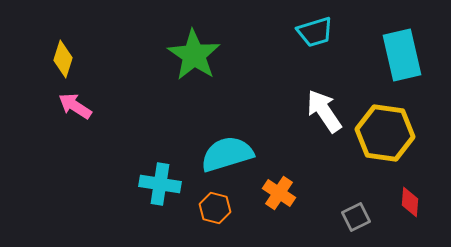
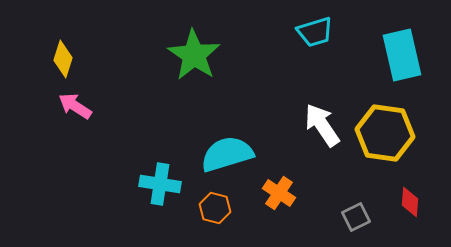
white arrow: moved 2 px left, 14 px down
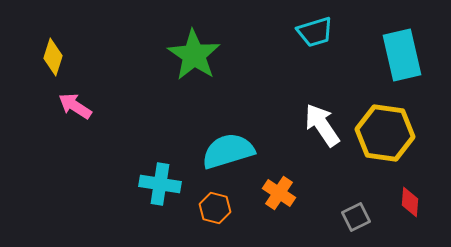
yellow diamond: moved 10 px left, 2 px up
cyan semicircle: moved 1 px right, 3 px up
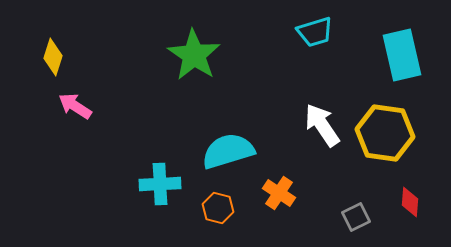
cyan cross: rotated 12 degrees counterclockwise
orange hexagon: moved 3 px right
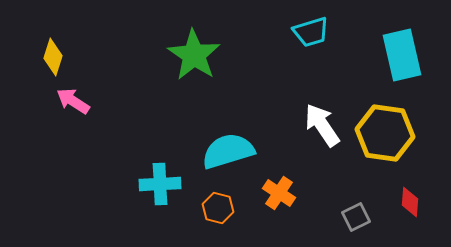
cyan trapezoid: moved 4 px left
pink arrow: moved 2 px left, 5 px up
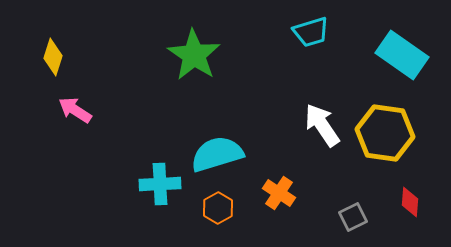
cyan rectangle: rotated 42 degrees counterclockwise
pink arrow: moved 2 px right, 9 px down
cyan semicircle: moved 11 px left, 3 px down
orange hexagon: rotated 16 degrees clockwise
gray square: moved 3 px left
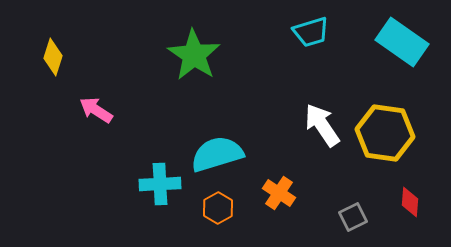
cyan rectangle: moved 13 px up
pink arrow: moved 21 px right
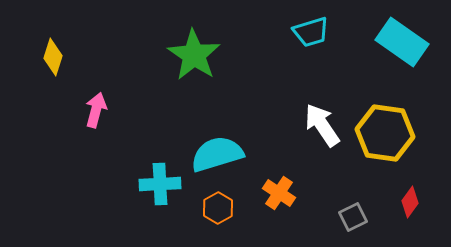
pink arrow: rotated 72 degrees clockwise
red diamond: rotated 32 degrees clockwise
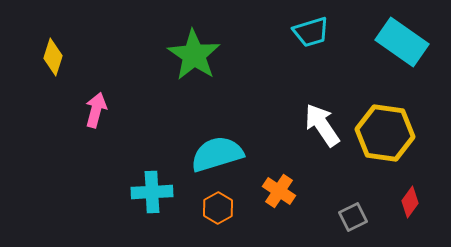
cyan cross: moved 8 px left, 8 px down
orange cross: moved 2 px up
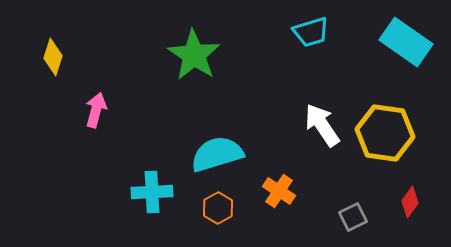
cyan rectangle: moved 4 px right
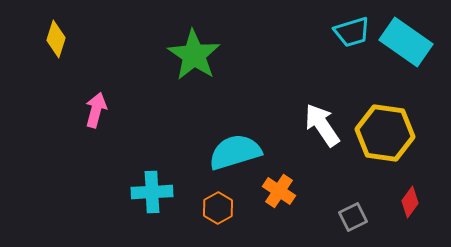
cyan trapezoid: moved 41 px right
yellow diamond: moved 3 px right, 18 px up
cyan semicircle: moved 18 px right, 2 px up
